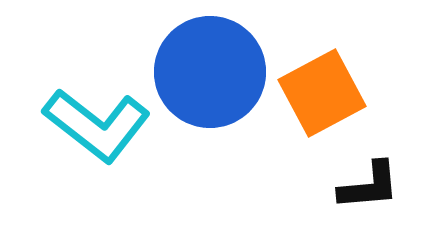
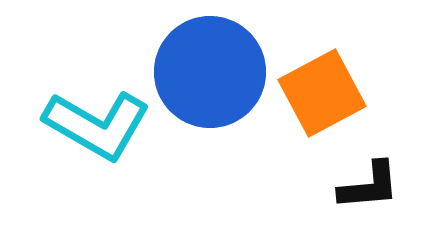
cyan L-shape: rotated 8 degrees counterclockwise
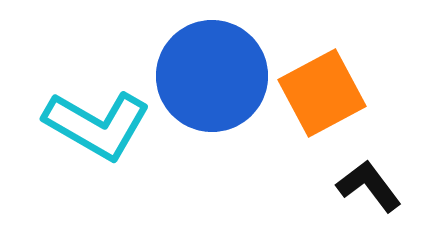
blue circle: moved 2 px right, 4 px down
black L-shape: rotated 122 degrees counterclockwise
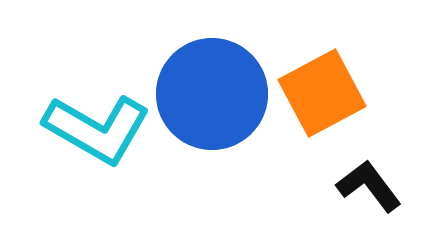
blue circle: moved 18 px down
cyan L-shape: moved 4 px down
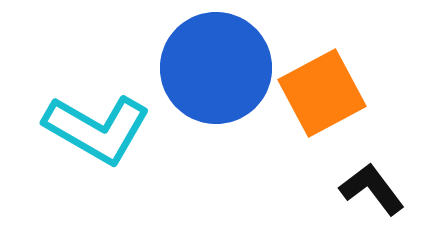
blue circle: moved 4 px right, 26 px up
black L-shape: moved 3 px right, 3 px down
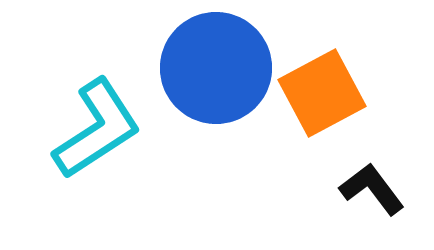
cyan L-shape: rotated 63 degrees counterclockwise
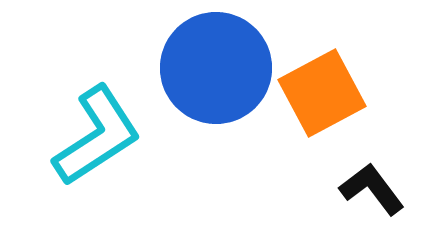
cyan L-shape: moved 7 px down
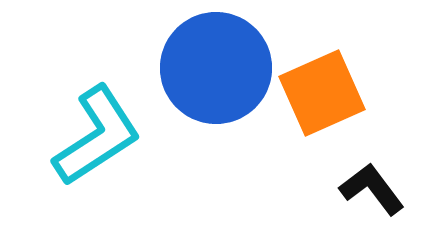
orange square: rotated 4 degrees clockwise
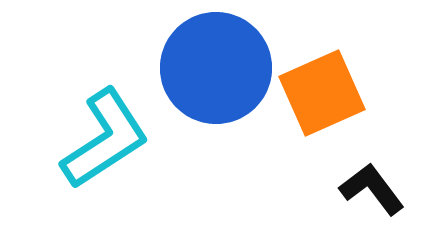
cyan L-shape: moved 8 px right, 3 px down
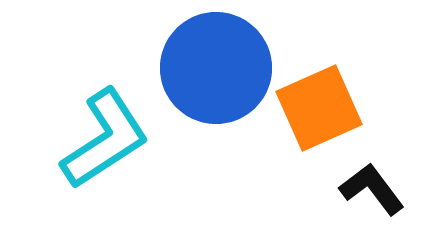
orange square: moved 3 px left, 15 px down
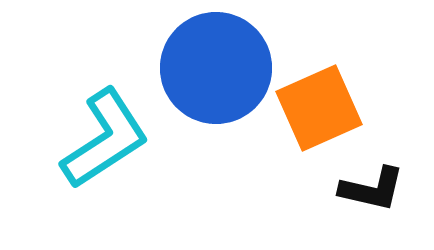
black L-shape: rotated 140 degrees clockwise
